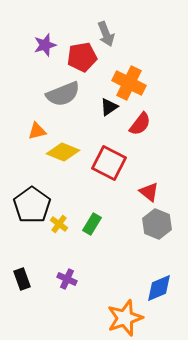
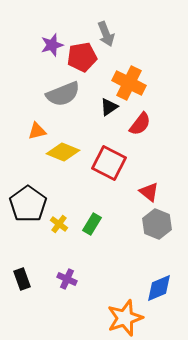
purple star: moved 7 px right
black pentagon: moved 4 px left, 1 px up
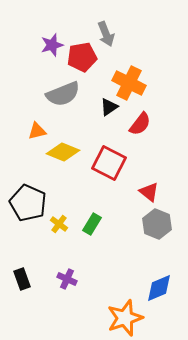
black pentagon: moved 1 px up; rotated 12 degrees counterclockwise
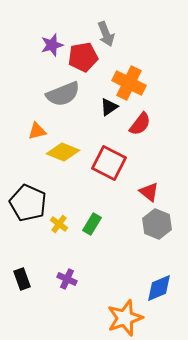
red pentagon: moved 1 px right
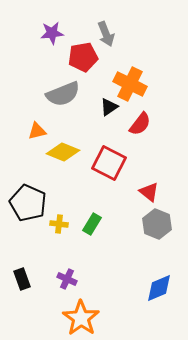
purple star: moved 12 px up; rotated 10 degrees clockwise
orange cross: moved 1 px right, 1 px down
yellow cross: rotated 30 degrees counterclockwise
orange star: moved 44 px left; rotated 18 degrees counterclockwise
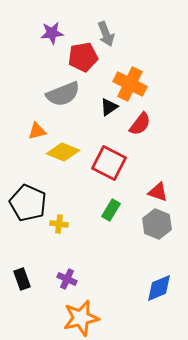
red triangle: moved 9 px right; rotated 20 degrees counterclockwise
green rectangle: moved 19 px right, 14 px up
orange star: rotated 24 degrees clockwise
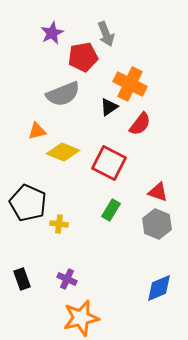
purple star: rotated 20 degrees counterclockwise
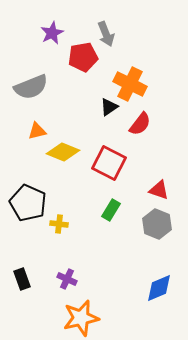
gray semicircle: moved 32 px left, 7 px up
red triangle: moved 1 px right, 2 px up
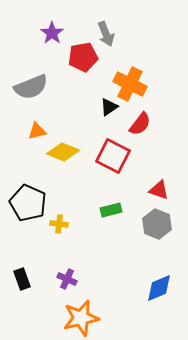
purple star: rotated 10 degrees counterclockwise
red square: moved 4 px right, 7 px up
green rectangle: rotated 45 degrees clockwise
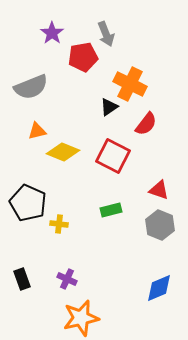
red semicircle: moved 6 px right
gray hexagon: moved 3 px right, 1 px down
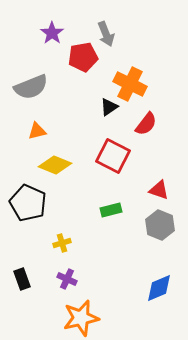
yellow diamond: moved 8 px left, 13 px down
yellow cross: moved 3 px right, 19 px down; rotated 24 degrees counterclockwise
